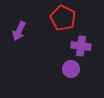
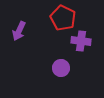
purple cross: moved 5 px up
purple circle: moved 10 px left, 1 px up
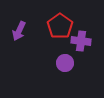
red pentagon: moved 3 px left, 8 px down; rotated 10 degrees clockwise
purple circle: moved 4 px right, 5 px up
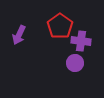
purple arrow: moved 4 px down
purple circle: moved 10 px right
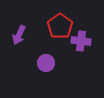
purple circle: moved 29 px left
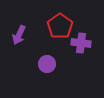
purple cross: moved 2 px down
purple circle: moved 1 px right, 1 px down
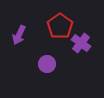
purple cross: rotated 30 degrees clockwise
